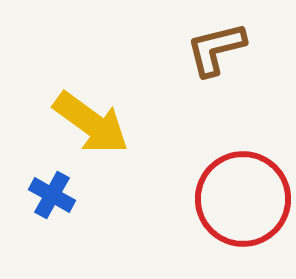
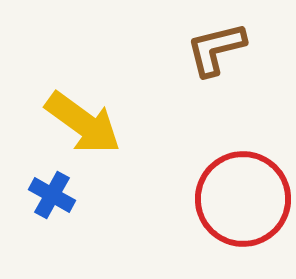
yellow arrow: moved 8 px left
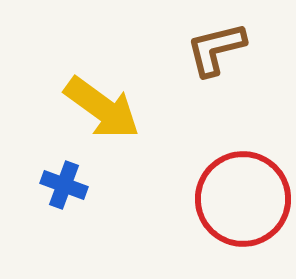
yellow arrow: moved 19 px right, 15 px up
blue cross: moved 12 px right, 10 px up; rotated 9 degrees counterclockwise
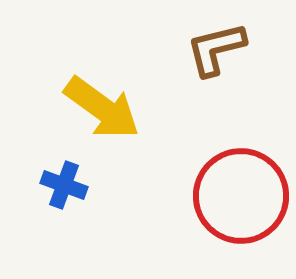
red circle: moved 2 px left, 3 px up
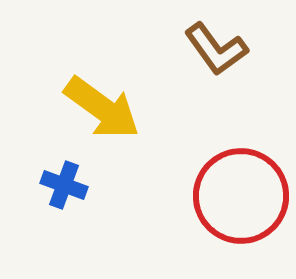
brown L-shape: rotated 112 degrees counterclockwise
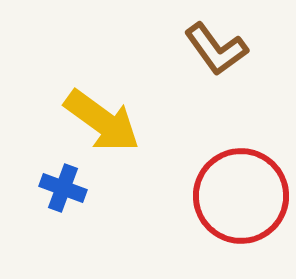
yellow arrow: moved 13 px down
blue cross: moved 1 px left, 3 px down
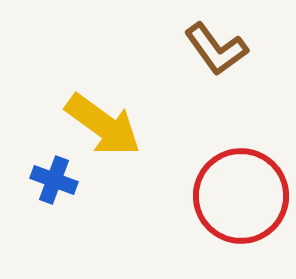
yellow arrow: moved 1 px right, 4 px down
blue cross: moved 9 px left, 8 px up
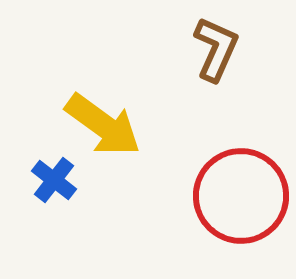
brown L-shape: rotated 120 degrees counterclockwise
blue cross: rotated 18 degrees clockwise
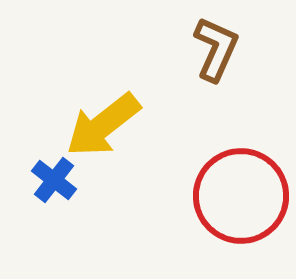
yellow arrow: rotated 106 degrees clockwise
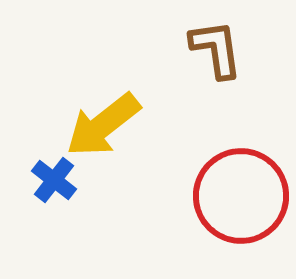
brown L-shape: rotated 32 degrees counterclockwise
